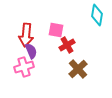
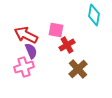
cyan diamond: moved 3 px left
red arrow: rotated 110 degrees clockwise
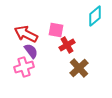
cyan diamond: moved 1 px right, 1 px down; rotated 40 degrees clockwise
red arrow: moved 1 px up
purple semicircle: rotated 14 degrees counterclockwise
brown cross: moved 1 px right, 1 px up
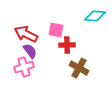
cyan diamond: rotated 45 degrees clockwise
red cross: rotated 28 degrees clockwise
purple semicircle: moved 1 px left
brown cross: rotated 18 degrees counterclockwise
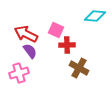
pink square: rotated 14 degrees clockwise
pink cross: moved 5 px left, 6 px down
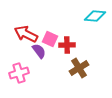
pink square: moved 6 px left, 9 px down
purple semicircle: moved 9 px right
brown cross: rotated 30 degrees clockwise
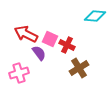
red cross: rotated 28 degrees clockwise
purple semicircle: moved 2 px down
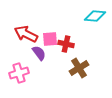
pink square: rotated 28 degrees counterclockwise
red cross: moved 1 px left, 1 px up; rotated 14 degrees counterclockwise
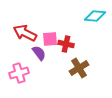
red arrow: moved 1 px left, 1 px up
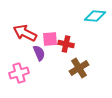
purple semicircle: rotated 14 degrees clockwise
